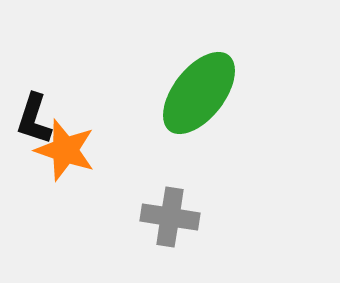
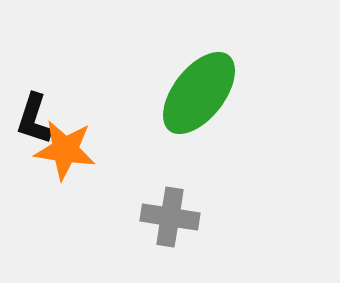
orange star: rotated 10 degrees counterclockwise
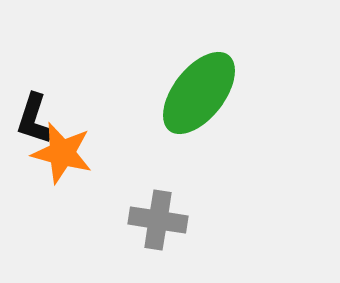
orange star: moved 3 px left, 3 px down; rotated 6 degrees clockwise
gray cross: moved 12 px left, 3 px down
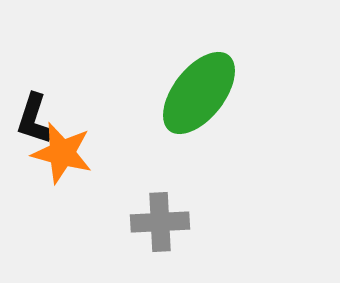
gray cross: moved 2 px right, 2 px down; rotated 12 degrees counterclockwise
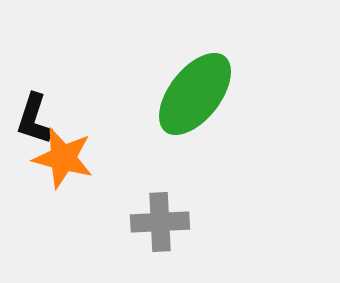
green ellipse: moved 4 px left, 1 px down
orange star: moved 1 px right, 5 px down
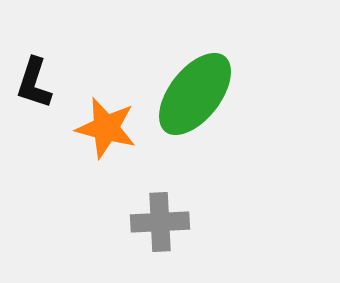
black L-shape: moved 36 px up
orange star: moved 43 px right, 30 px up
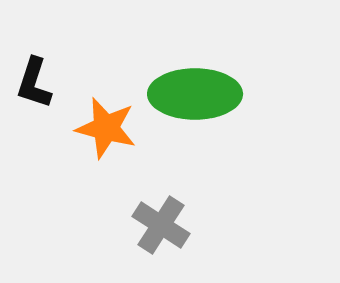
green ellipse: rotated 52 degrees clockwise
gray cross: moved 1 px right, 3 px down; rotated 36 degrees clockwise
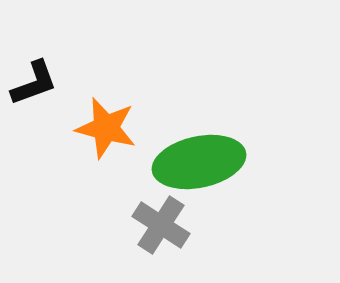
black L-shape: rotated 128 degrees counterclockwise
green ellipse: moved 4 px right, 68 px down; rotated 12 degrees counterclockwise
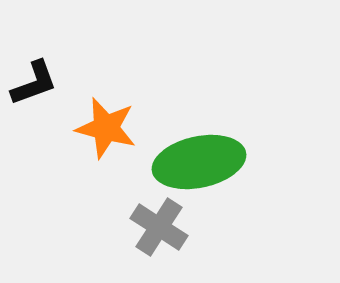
gray cross: moved 2 px left, 2 px down
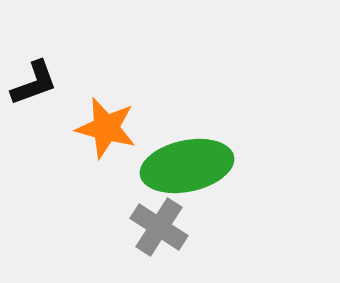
green ellipse: moved 12 px left, 4 px down
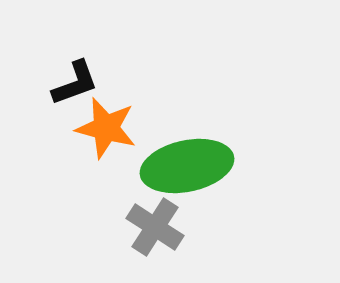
black L-shape: moved 41 px right
gray cross: moved 4 px left
